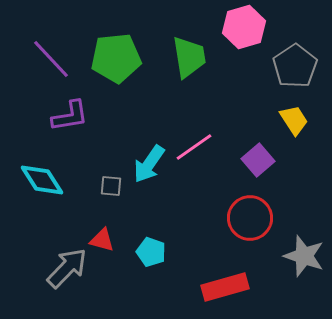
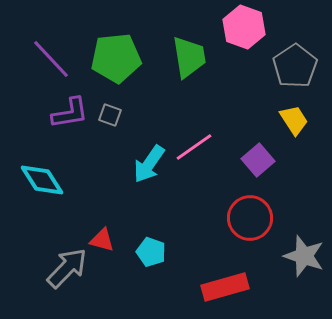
pink hexagon: rotated 24 degrees counterclockwise
purple L-shape: moved 3 px up
gray square: moved 1 px left, 71 px up; rotated 15 degrees clockwise
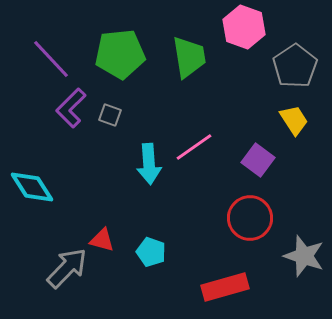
green pentagon: moved 4 px right, 4 px up
purple L-shape: moved 1 px right, 5 px up; rotated 144 degrees clockwise
purple square: rotated 12 degrees counterclockwise
cyan arrow: rotated 39 degrees counterclockwise
cyan diamond: moved 10 px left, 7 px down
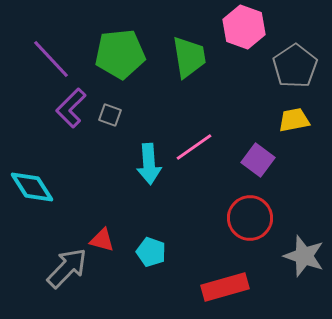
yellow trapezoid: rotated 68 degrees counterclockwise
